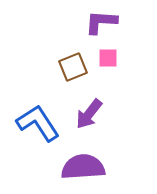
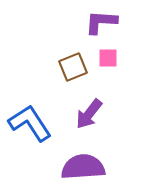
blue L-shape: moved 8 px left
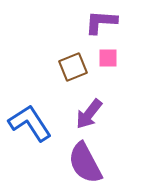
purple semicircle: moved 2 px right, 4 px up; rotated 114 degrees counterclockwise
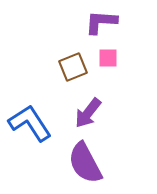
purple arrow: moved 1 px left, 1 px up
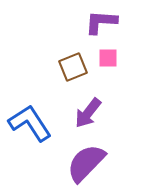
purple semicircle: moved 1 px right; rotated 72 degrees clockwise
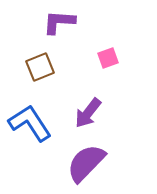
purple L-shape: moved 42 px left
pink square: rotated 20 degrees counterclockwise
brown square: moved 33 px left
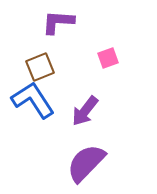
purple L-shape: moved 1 px left
purple arrow: moved 3 px left, 2 px up
blue L-shape: moved 3 px right, 23 px up
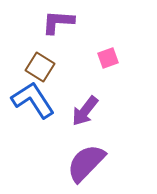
brown square: rotated 36 degrees counterclockwise
